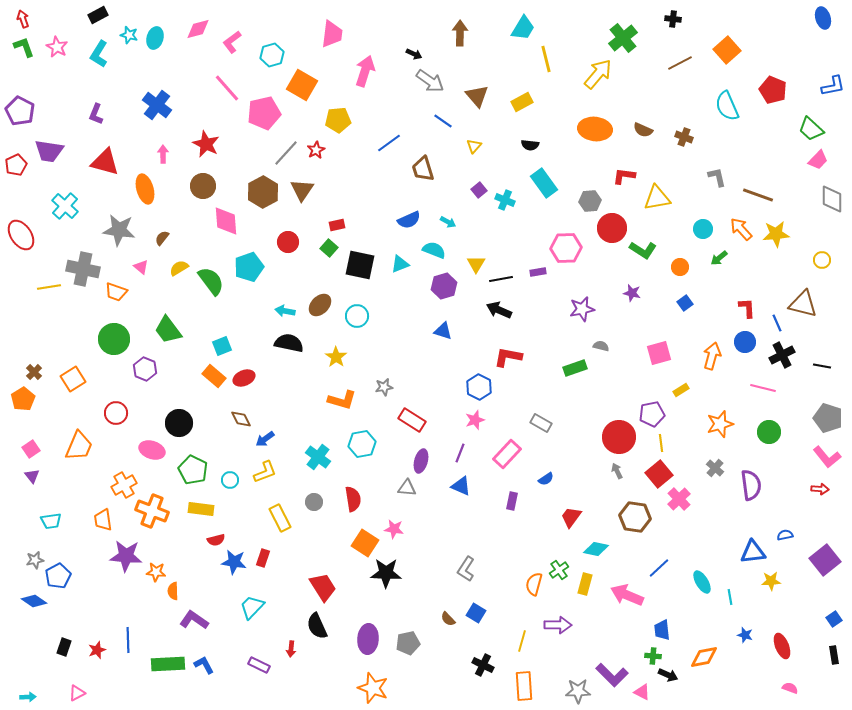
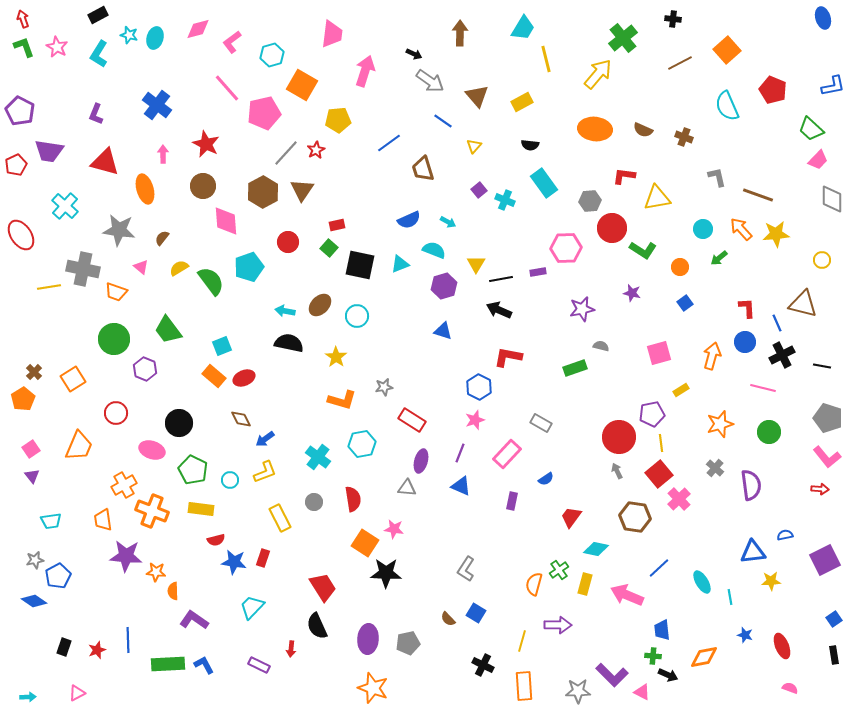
purple square at (825, 560): rotated 12 degrees clockwise
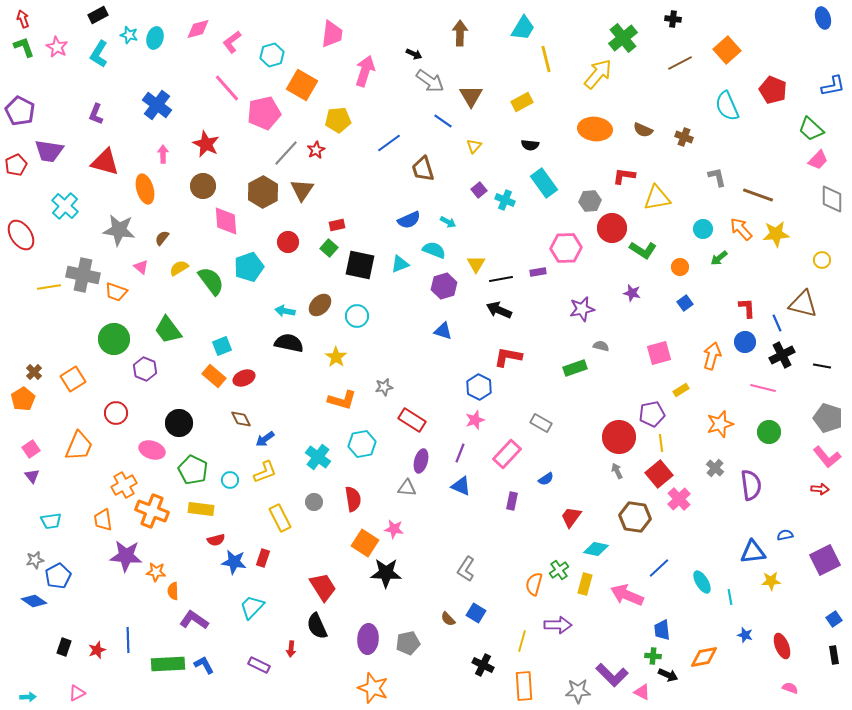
brown triangle at (477, 96): moved 6 px left; rotated 10 degrees clockwise
gray cross at (83, 269): moved 6 px down
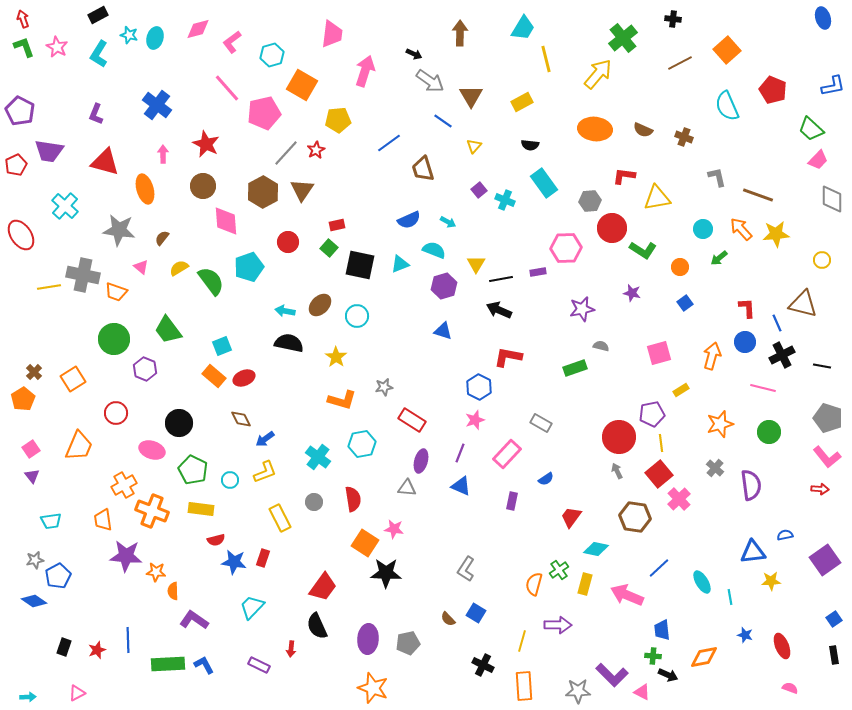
purple square at (825, 560): rotated 8 degrees counterclockwise
red trapezoid at (323, 587): rotated 68 degrees clockwise
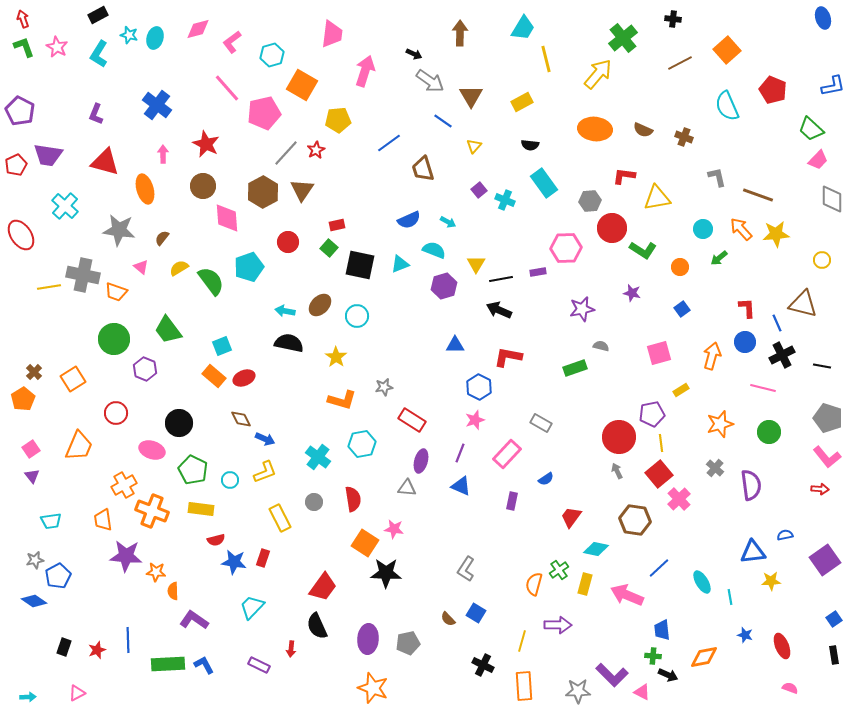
purple trapezoid at (49, 151): moved 1 px left, 4 px down
pink diamond at (226, 221): moved 1 px right, 3 px up
blue square at (685, 303): moved 3 px left, 6 px down
blue triangle at (443, 331): moved 12 px right, 14 px down; rotated 18 degrees counterclockwise
blue arrow at (265, 439): rotated 120 degrees counterclockwise
brown hexagon at (635, 517): moved 3 px down
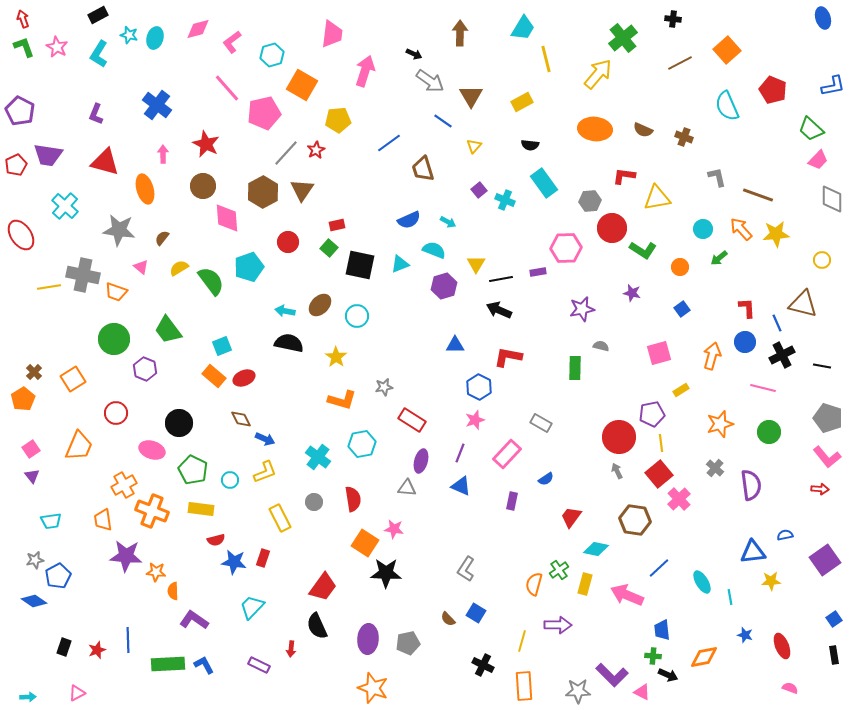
green rectangle at (575, 368): rotated 70 degrees counterclockwise
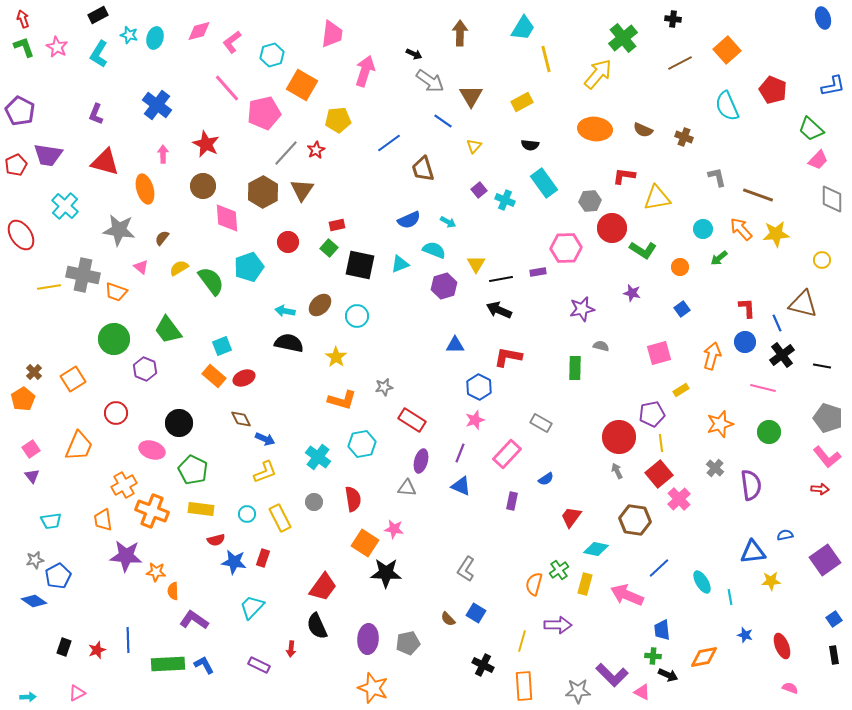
pink diamond at (198, 29): moved 1 px right, 2 px down
black cross at (782, 355): rotated 10 degrees counterclockwise
cyan circle at (230, 480): moved 17 px right, 34 px down
